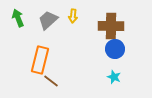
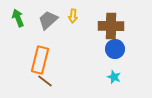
brown line: moved 6 px left
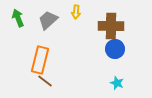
yellow arrow: moved 3 px right, 4 px up
cyan star: moved 3 px right, 6 px down
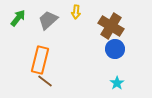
green arrow: rotated 60 degrees clockwise
brown cross: rotated 30 degrees clockwise
cyan star: rotated 16 degrees clockwise
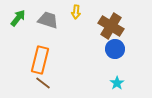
gray trapezoid: rotated 60 degrees clockwise
brown line: moved 2 px left, 2 px down
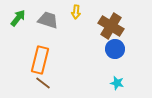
cyan star: rotated 24 degrees counterclockwise
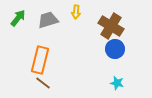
gray trapezoid: rotated 35 degrees counterclockwise
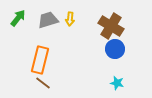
yellow arrow: moved 6 px left, 7 px down
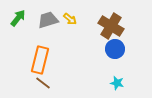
yellow arrow: rotated 56 degrees counterclockwise
